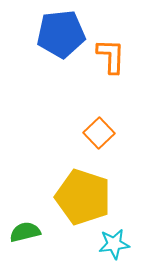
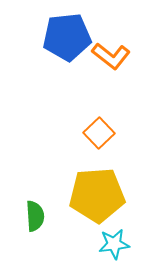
blue pentagon: moved 6 px right, 3 px down
orange L-shape: rotated 126 degrees clockwise
yellow pentagon: moved 14 px right, 2 px up; rotated 22 degrees counterclockwise
green semicircle: moved 10 px right, 16 px up; rotated 100 degrees clockwise
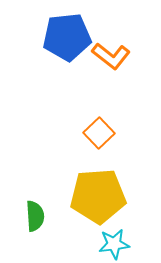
yellow pentagon: moved 1 px right, 1 px down
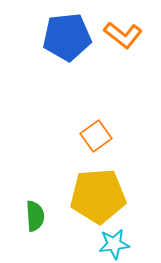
orange L-shape: moved 12 px right, 21 px up
orange square: moved 3 px left, 3 px down; rotated 8 degrees clockwise
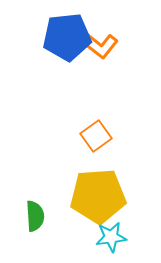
orange L-shape: moved 24 px left, 10 px down
cyan star: moved 3 px left, 7 px up
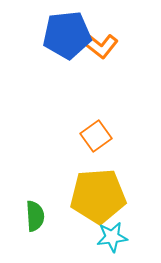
blue pentagon: moved 2 px up
cyan star: moved 1 px right
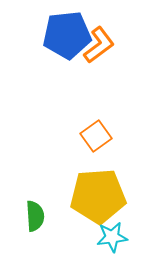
orange L-shape: rotated 75 degrees counterclockwise
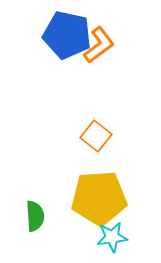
blue pentagon: rotated 18 degrees clockwise
orange square: rotated 16 degrees counterclockwise
yellow pentagon: moved 1 px right, 2 px down
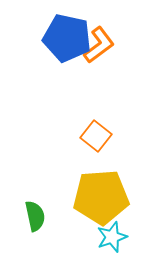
blue pentagon: moved 3 px down
yellow pentagon: moved 2 px right, 1 px up
green semicircle: rotated 8 degrees counterclockwise
cyan star: rotated 12 degrees counterclockwise
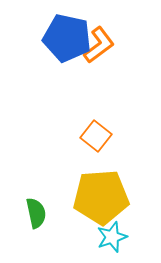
green semicircle: moved 1 px right, 3 px up
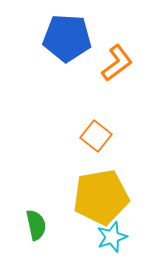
blue pentagon: rotated 9 degrees counterclockwise
orange L-shape: moved 18 px right, 18 px down
yellow pentagon: rotated 6 degrees counterclockwise
green semicircle: moved 12 px down
